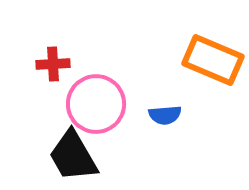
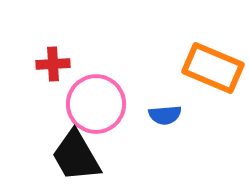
orange rectangle: moved 8 px down
black trapezoid: moved 3 px right
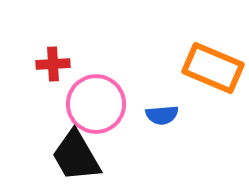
blue semicircle: moved 3 px left
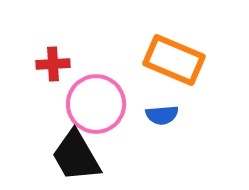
orange rectangle: moved 39 px left, 8 px up
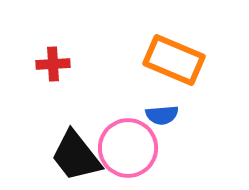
pink circle: moved 32 px right, 44 px down
black trapezoid: rotated 8 degrees counterclockwise
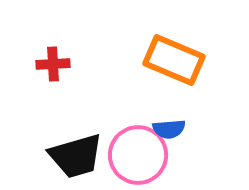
blue semicircle: moved 7 px right, 14 px down
pink circle: moved 10 px right, 7 px down
black trapezoid: rotated 68 degrees counterclockwise
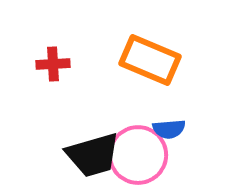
orange rectangle: moved 24 px left
black trapezoid: moved 17 px right, 1 px up
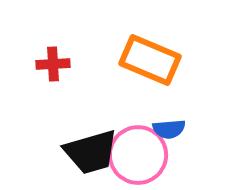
black trapezoid: moved 2 px left, 3 px up
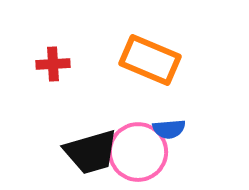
pink circle: moved 3 px up
